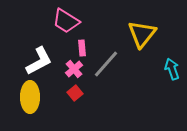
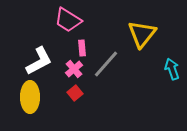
pink trapezoid: moved 2 px right, 1 px up
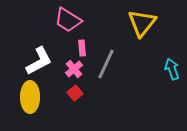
yellow triangle: moved 11 px up
gray line: rotated 16 degrees counterclockwise
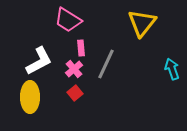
pink rectangle: moved 1 px left
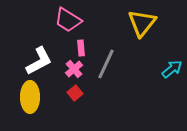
cyan arrow: rotated 70 degrees clockwise
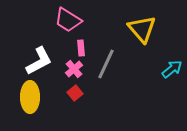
yellow triangle: moved 6 px down; rotated 20 degrees counterclockwise
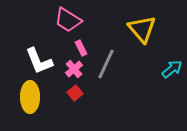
pink rectangle: rotated 21 degrees counterclockwise
white L-shape: rotated 96 degrees clockwise
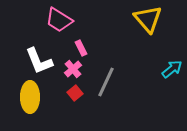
pink trapezoid: moved 9 px left
yellow triangle: moved 6 px right, 10 px up
gray line: moved 18 px down
pink cross: moved 1 px left
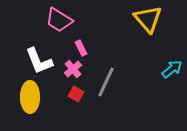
red square: moved 1 px right, 1 px down; rotated 21 degrees counterclockwise
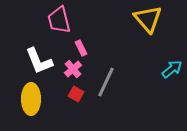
pink trapezoid: rotated 44 degrees clockwise
yellow ellipse: moved 1 px right, 2 px down
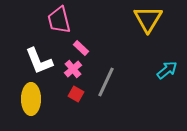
yellow triangle: rotated 12 degrees clockwise
pink rectangle: rotated 21 degrees counterclockwise
cyan arrow: moved 5 px left, 1 px down
